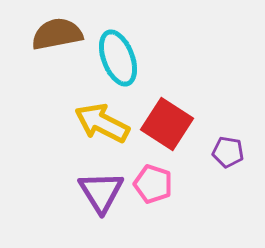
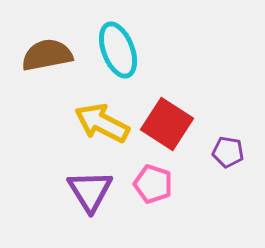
brown semicircle: moved 10 px left, 21 px down
cyan ellipse: moved 8 px up
purple triangle: moved 11 px left, 1 px up
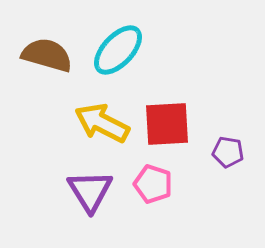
cyan ellipse: rotated 64 degrees clockwise
brown semicircle: rotated 27 degrees clockwise
red square: rotated 36 degrees counterclockwise
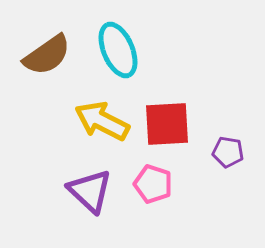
cyan ellipse: rotated 66 degrees counterclockwise
brown semicircle: rotated 129 degrees clockwise
yellow arrow: moved 2 px up
purple triangle: rotated 15 degrees counterclockwise
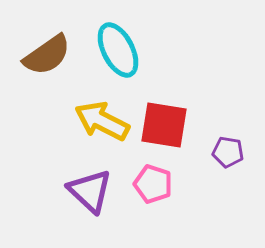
cyan ellipse: rotated 4 degrees counterclockwise
red square: moved 3 px left, 1 px down; rotated 12 degrees clockwise
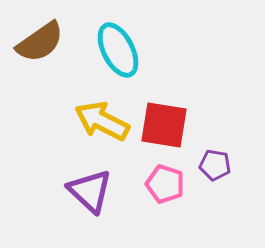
brown semicircle: moved 7 px left, 13 px up
purple pentagon: moved 13 px left, 13 px down
pink pentagon: moved 12 px right
